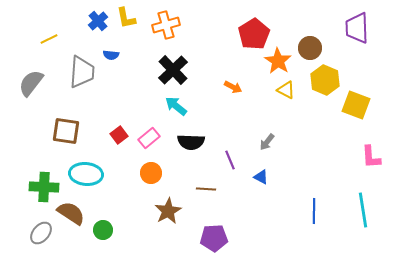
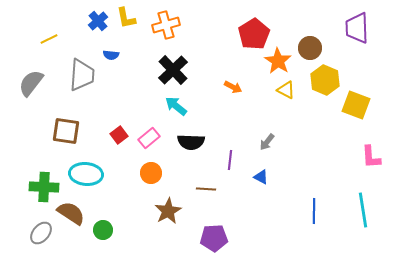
gray trapezoid: moved 3 px down
purple line: rotated 30 degrees clockwise
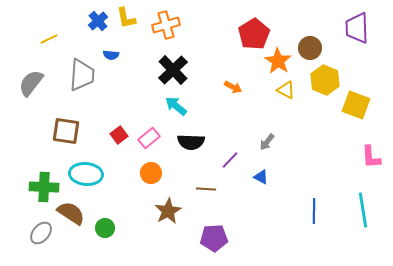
purple line: rotated 36 degrees clockwise
green circle: moved 2 px right, 2 px up
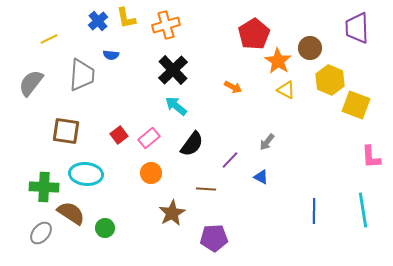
yellow hexagon: moved 5 px right
black semicircle: moved 1 px right, 2 px down; rotated 56 degrees counterclockwise
brown star: moved 4 px right, 2 px down
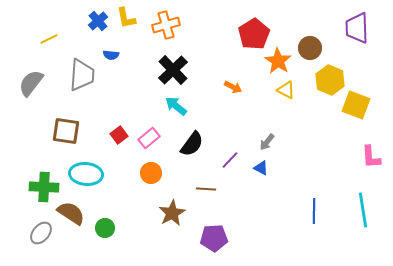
blue triangle: moved 9 px up
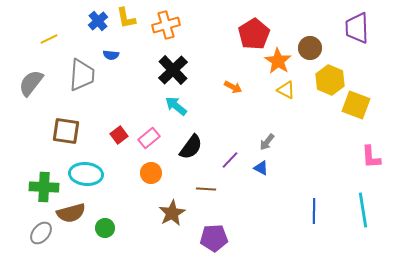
black semicircle: moved 1 px left, 3 px down
brown semicircle: rotated 132 degrees clockwise
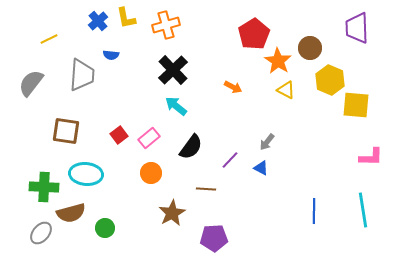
yellow square: rotated 16 degrees counterclockwise
pink L-shape: rotated 85 degrees counterclockwise
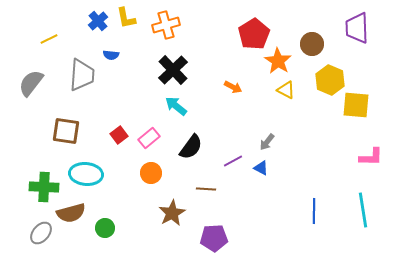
brown circle: moved 2 px right, 4 px up
purple line: moved 3 px right, 1 px down; rotated 18 degrees clockwise
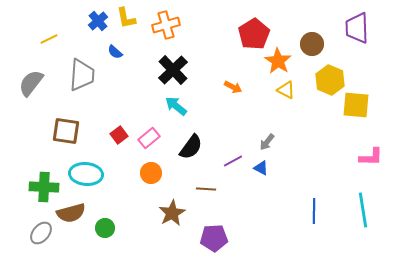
blue semicircle: moved 4 px right, 3 px up; rotated 35 degrees clockwise
